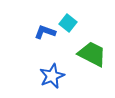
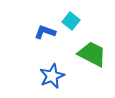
cyan square: moved 3 px right, 2 px up
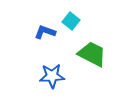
blue star: rotated 20 degrees clockwise
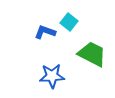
cyan square: moved 2 px left, 1 px down
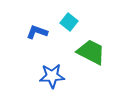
blue L-shape: moved 8 px left
green trapezoid: moved 1 px left, 2 px up
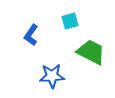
cyan square: moved 1 px right, 1 px up; rotated 36 degrees clockwise
blue L-shape: moved 6 px left, 3 px down; rotated 75 degrees counterclockwise
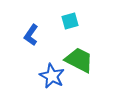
green trapezoid: moved 12 px left, 8 px down
blue star: rotated 30 degrees clockwise
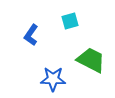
green trapezoid: moved 12 px right
blue star: moved 1 px right, 3 px down; rotated 25 degrees counterclockwise
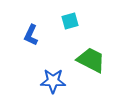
blue L-shape: rotated 10 degrees counterclockwise
blue star: moved 2 px down
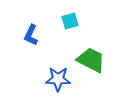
blue star: moved 5 px right, 2 px up
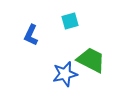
blue star: moved 7 px right, 5 px up; rotated 15 degrees counterclockwise
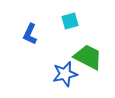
blue L-shape: moved 1 px left, 1 px up
green trapezoid: moved 3 px left, 3 px up
